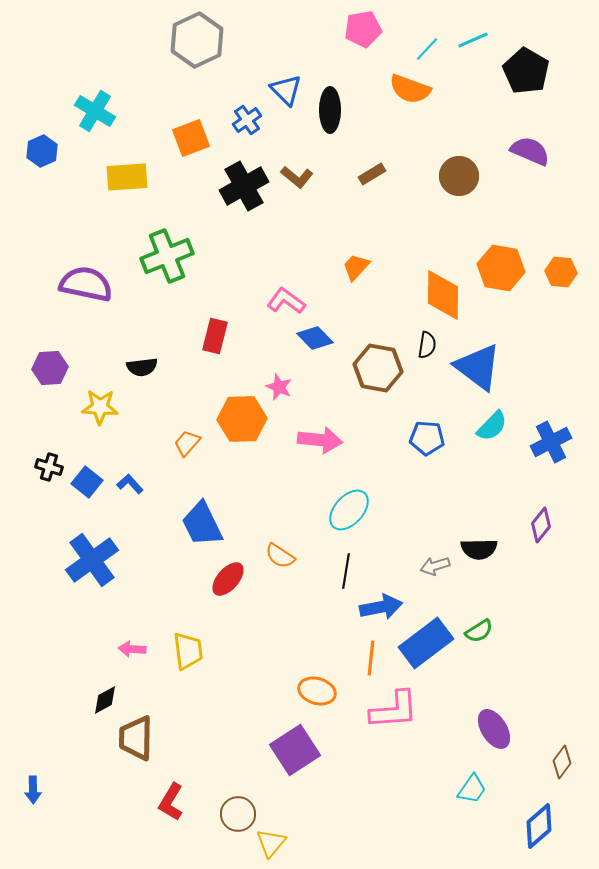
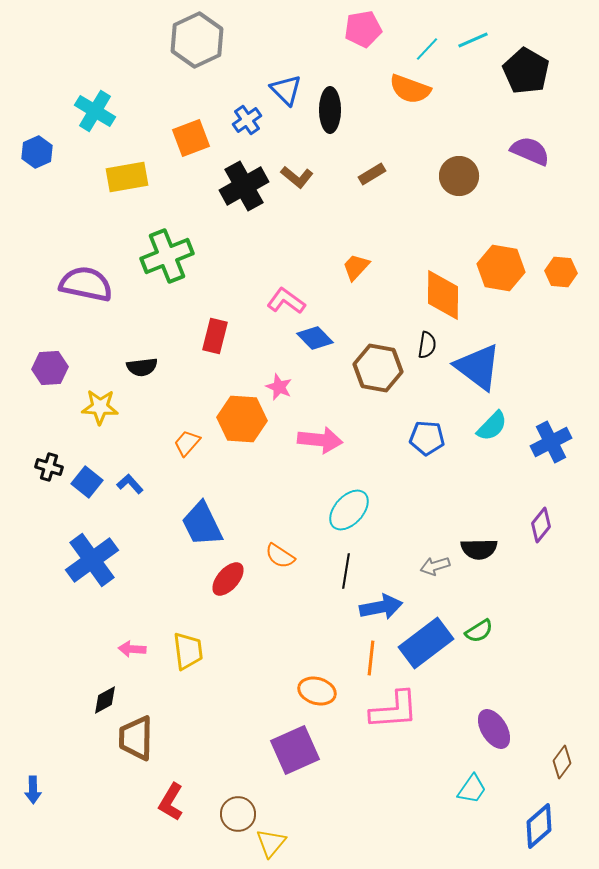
blue hexagon at (42, 151): moved 5 px left, 1 px down
yellow rectangle at (127, 177): rotated 6 degrees counterclockwise
orange hexagon at (242, 419): rotated 6 degrees clockwise
purple square at (295, 750): rotated 9 degrees clockwise
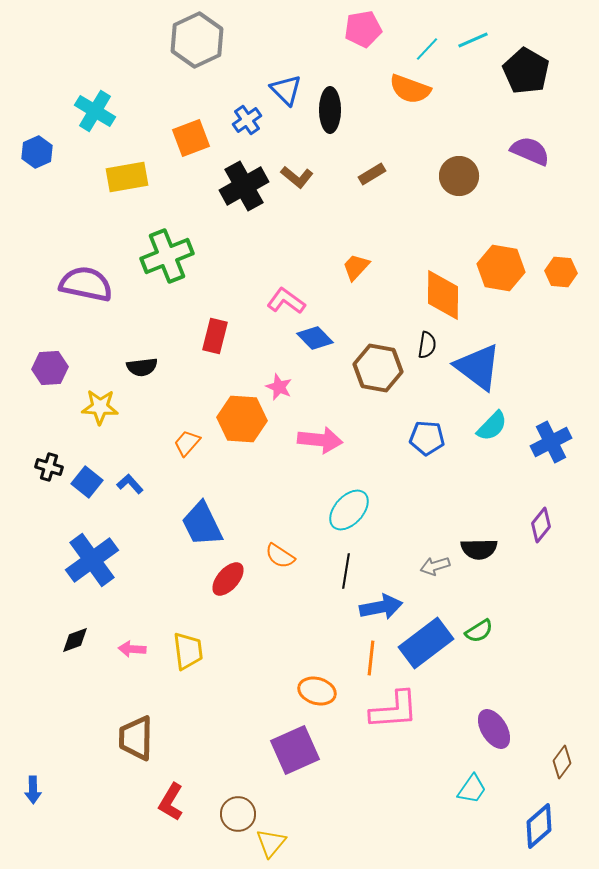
black diamond at (105, 700): moved 30 px left, 60 px up; rotated 8 degrees clockwise
